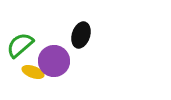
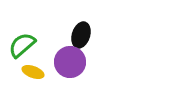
green semicircle: moved 2 px right
purple circle: moved 16 px right, 1 px down
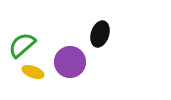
black ellipse: moved 19 px right, 1 px up
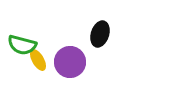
green semicircle: rotated 124 degrees counterclockwise
yellow ellipse: moved 5 px right, 12 px up; rotated 40 degrees clockwise
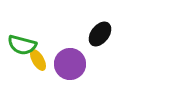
black ellipse: rotated 20 degrees clockwise
purple circle: moved 2 px down
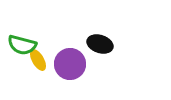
black ellipse: moved 10 px down; rotated 70 degrees clockwise
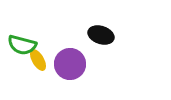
black ellipse: moved 1 px right, 9 px up
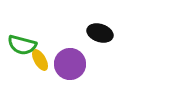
black ellipse: moved 1 px left, 2 px up
yellow ellipse: moved 2 px right
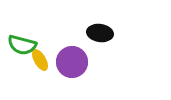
black ellipse: rotated 10 degrees counterclockwise
purple circle: moved 2 px right, 2 px up
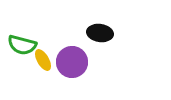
yellow ellipse: moved 3 px right
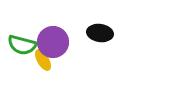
purple circle: moved 19 px left, 20 px up
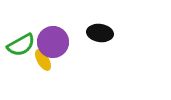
green semicircle: moved 1 px left; rotated 44 degrees counterclockwise
